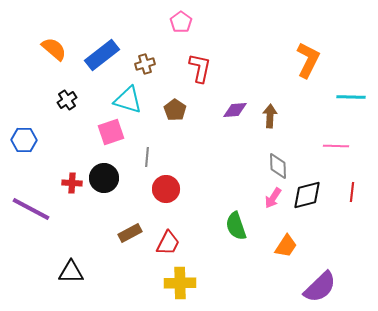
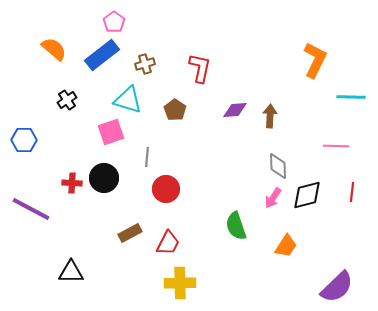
pink pentagon: moved 67 px left
orange L-shape: moved 7 px right
purple semicircle: moved 17 px right
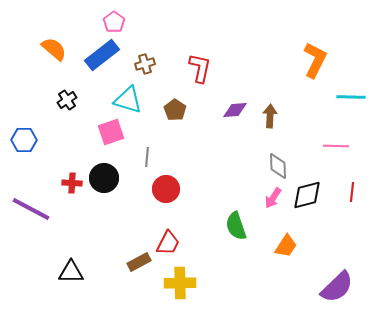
brown rectangle: moved 9 px right, 29 px down
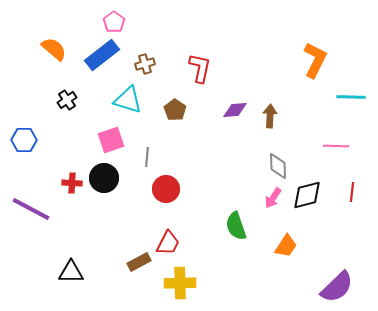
pink square: moved 8 px down
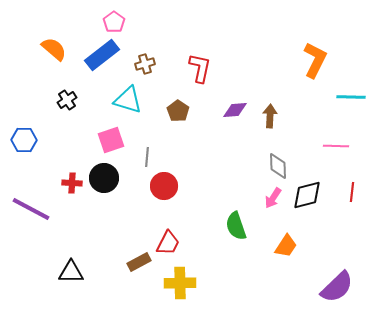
brown pentagon: moved 3 px right, 1 px down
red circle: moved 2 px left, 3 px up
